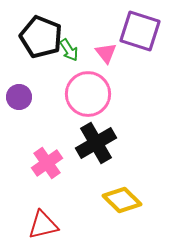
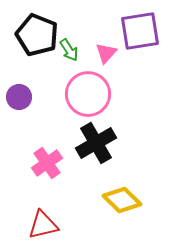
purple square: rotated 27 degrees counterclockwise
black pentagon: moved 4 px left, 2 px up
pink triangle: rotated 20 degrees clockwise
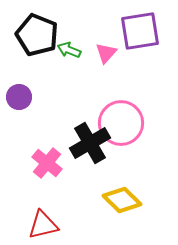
green arrow: rotated 145 degrees clockwise
pink circle: moved 33 px right, 29 px down
black cross: moved 6 px left
pink cross: rotated 16 degrees counterclockwise
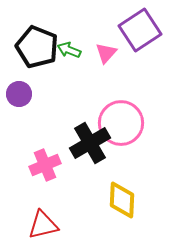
purple square: moved 1 px up; rotated 24 degrees counterclockwise
black pentagon: moved 12 px down
purple circle: moved 3 px up
pink cross: moved 2 px left, 2 px down; rotated 28 degrees clockwise
yellow diamond: rotated 48 degrees clockwise
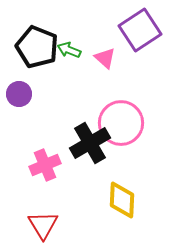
pink triangle: moved 1 px left, 5 px down; rotated 30 degrees counterclockwise
red triangle: rotated 48 degrees counterclockwise
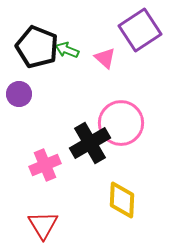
green arrow: moved 2 px left
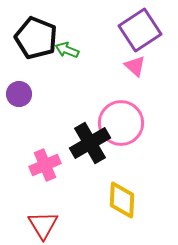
black pentagon: moved 1 px left, 9 px up
pink triangle: moved 30 px right, 8 px down
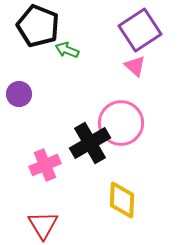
black pentagon: moved 2 px right, 12 px up
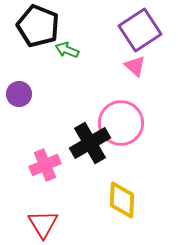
red triangle: moved 1 px up
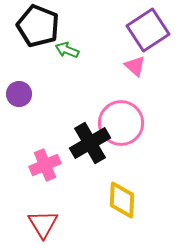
purple square: moved 8 px right
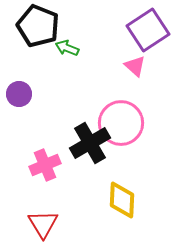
green arrow: moved 2 px up
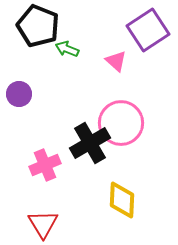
green arrow: moved 1 px down
pink triangle: moved 19 px left, 5 px up
